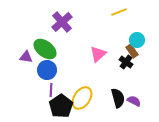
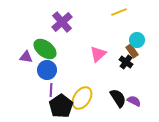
black semicircle: rotated 18 degrees counterclockwise
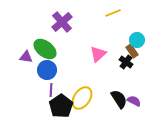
yellow line: moved 6 px left, 1 px down
black semicircle: moved 1 px right, 1 px down
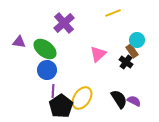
purple cross: moved 2 px right, 1 px down
purple triangle: moved 7 px left, 15 px up
purple line: moved 2 px right, 1 px down
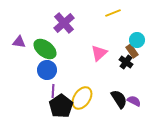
pink triangle: moved 1 px right, 1 px up
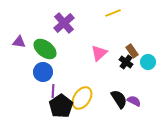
cyan circle: moved 11 px right, 22 px down
blue circle: moved 4 px left, 2 px down
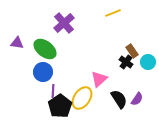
purple triangle: moved 2 px left, 1 px down
pink triangle: moved 26 px down
purple semicircle: moved 3 px right, 2 px up; rotated 96 degrees clockwise
black pentagon: moved 1 px left
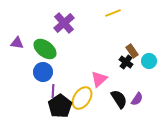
cyan circle: moved 1 px right, 1 px up
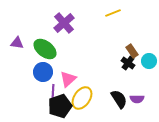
black cross: moved 2 px right, 1 px down
pink triangle: moved 31 px left
purple semicircle: rotated 56 degrees clockwise
black pentagon: rotated 15 degrees clockwise
